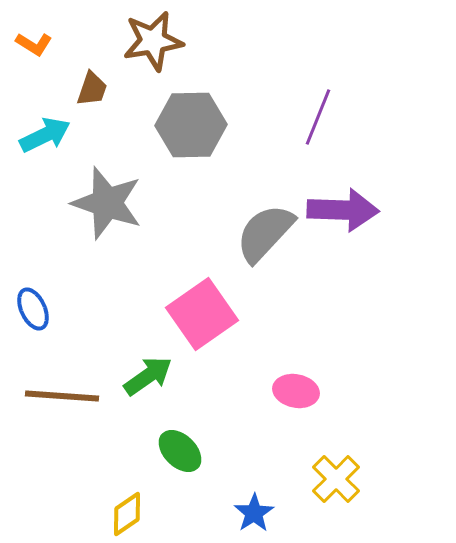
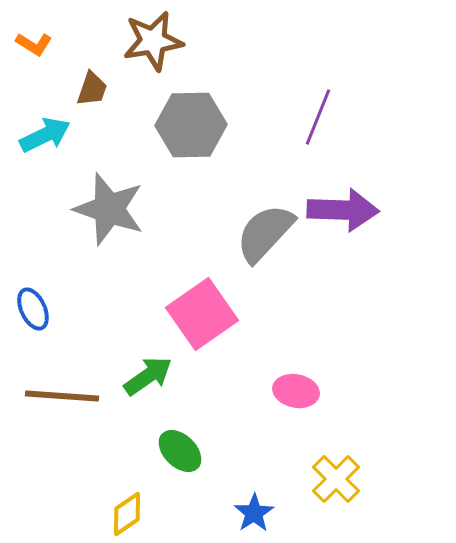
gray star: moved 2 px right, 6 px down
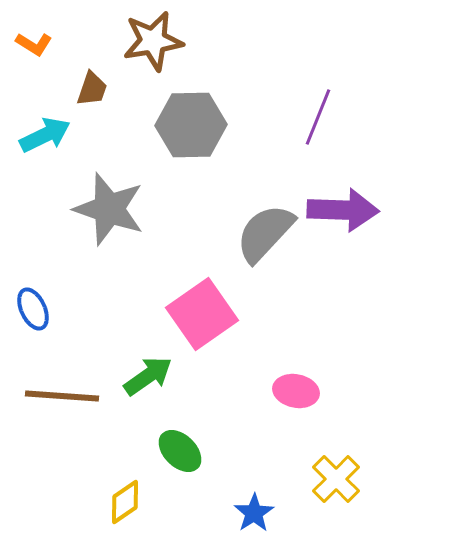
yellow diamond: moved 2 px left, 12 px up
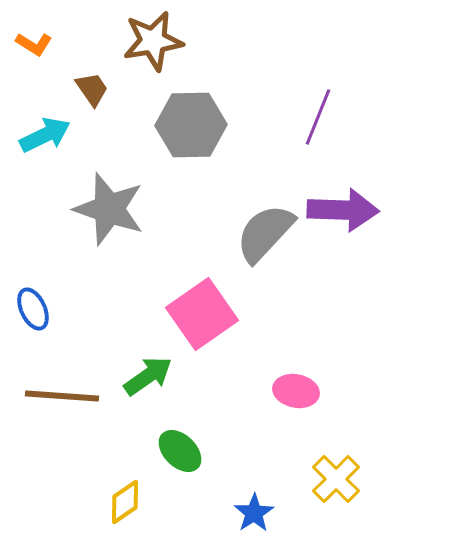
brown trapezoid: rotated 54 degrees counterclockwise
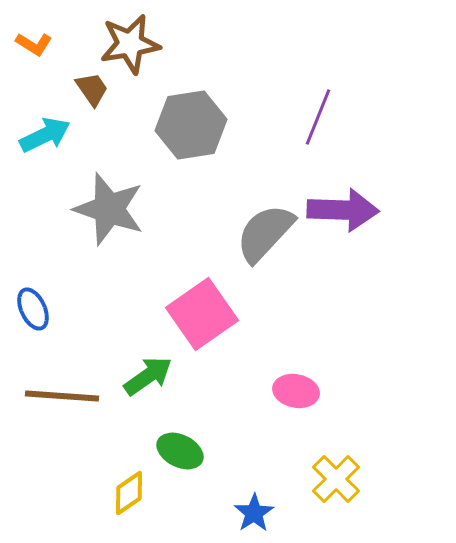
brown star: moved 23 px left, 3 px down
gray hexagon: rotated 8 degrees counterclockwise
green ellipse: rotated 18 degrees counterclockwise
yellow diamond: moved 4 px right, 9 px up
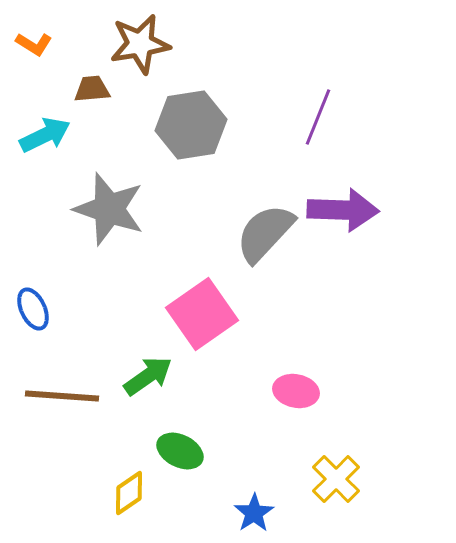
brown star: moved 10 px right
brown trapezoid: rotated 60 degrees counterclockwise
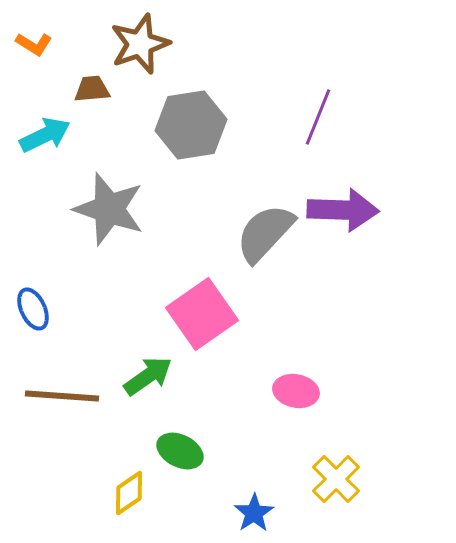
brown star: rotated 10 degrees counterclockwise
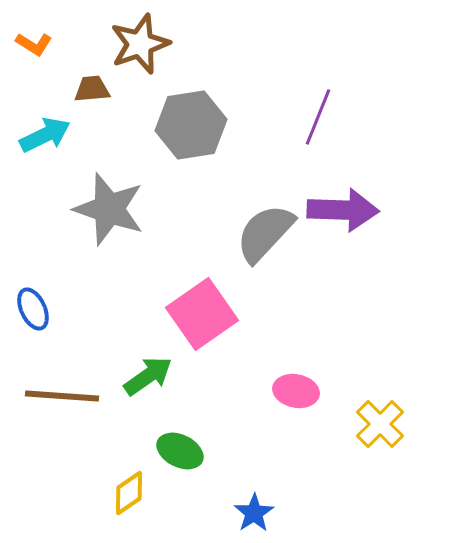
yellow cross: moved 44 px right, 55 px up
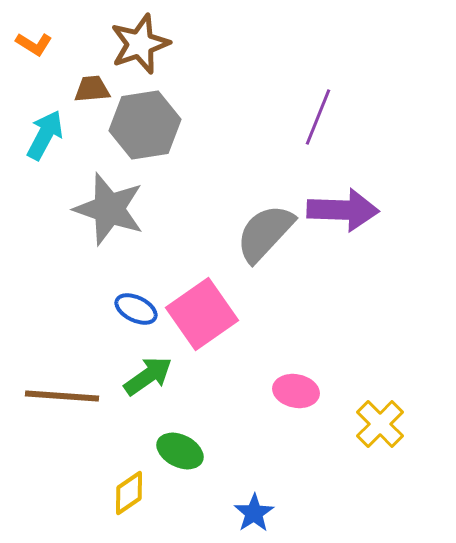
gray hexagon: moved 46 px left
cyan arrow: rotated 36 degrees counterclockwise
blue ellipse: moved 103 px right; rotated 39 degrees counterclockwise
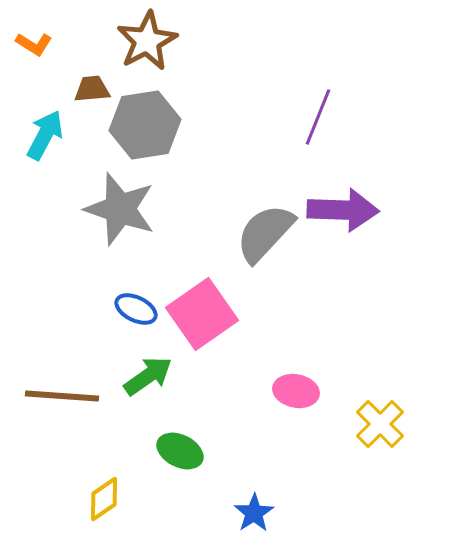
brown star: moved 7 px right, 3 px up; rotated 8 degrees counterclockwise
gray star: moved 11 px right
yellow diamond: moved 25 px left, 6 px down
